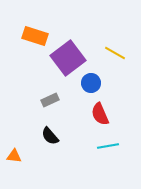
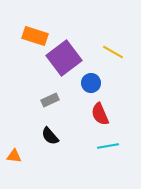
yellow line: moved 2 px left, 1 px up
purple square: moved 4 px left
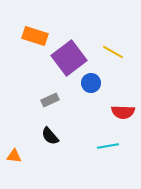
purple square: moved 5 px right
red semicircle: moved 23 px right, 2 px up; rotated 65 degrees counterclockwise
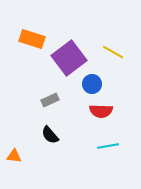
orange rectangle: moved 3 px left, 3 px down
blue circle: moved 1 px right, 1 px down
red semicircle: moved 22 px left, 1 px up
black semicircle: moved 1 px up
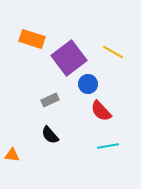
blue circle: moved 4 px left
red semicircle: rotated 45 degrees clockwise
orange triangle: moved 2 px left, 1 px up
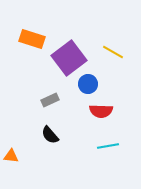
red semicircle: rotated 45 degrees counterclockwise
orange triangle: moved 1 px left, 1 px down
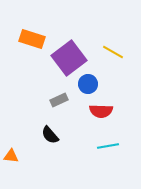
gray rectangle: moved 9 px right
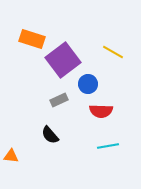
purple square: moved 6 px left, 2 px down
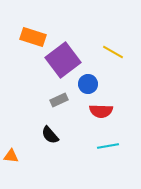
orange rectangle: moved 1 px right, 2 px up
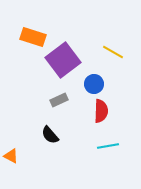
blue circle: moved 6 px right
red semicircle: rotated 90 degrees counterclockwise
orange triangle: rotated 21 degrees clockwise
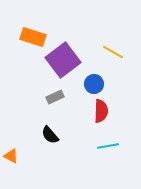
gray rectangle: moved 4 px left, 3 px up
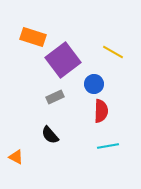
orange triangle: moved 5 px right, 1 px down
